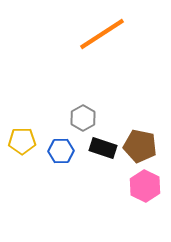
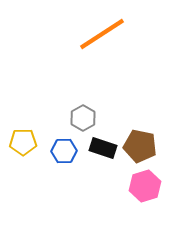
yellow pentagon: moved 1 px right, 1 px down
blue hexagon: moved 3 px right
pink hexagon: rotated 16 degrees clockwise
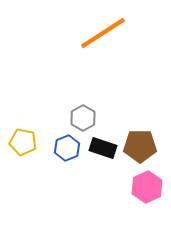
orange line: moved 1 px right, 1 px up
yellow pentagon: rotated 12 degrees clockwise
brown pentagon: rotated 12 degrees counterclockwise
blue hexagon: moved 3 px right, 3 px up; rotated 20 degrees counterclockwise
pink hexagon: moved 2 px right, 1 px down; rotated 8 degrees counterclockwise
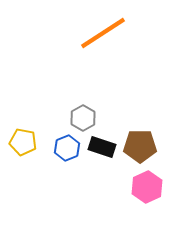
black rectangle: moved 1 px left, 1 px up
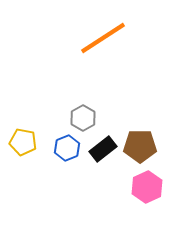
orange line: moved 5 px down
black rectangle: moved 1 px right, 2 px down; rotated 56 degrees counterclockwise
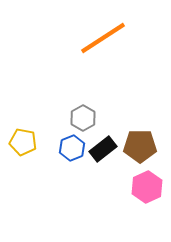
blue hexagon: moved 5 px right
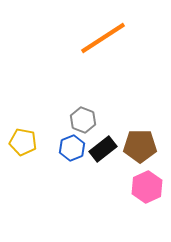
gray hexagon: moved 2 px down; rotated 10 degrees counterclockwise
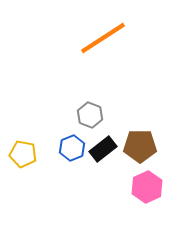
gray hexagon: moved 7 px right, 5 px up
yellow pentagon: moved 12 px down
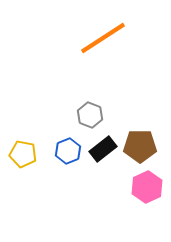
blue hexagon: moved 4 px left, 3 px down
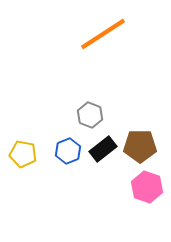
orange line: moved 4 px up
pink hexagon: rotated 16 degrees counterclockwise
